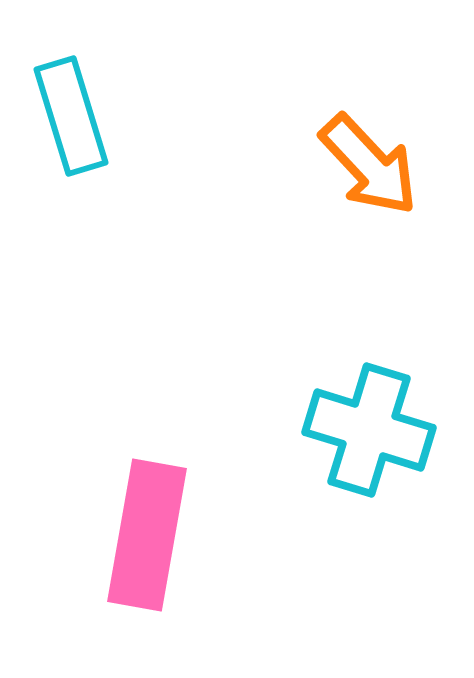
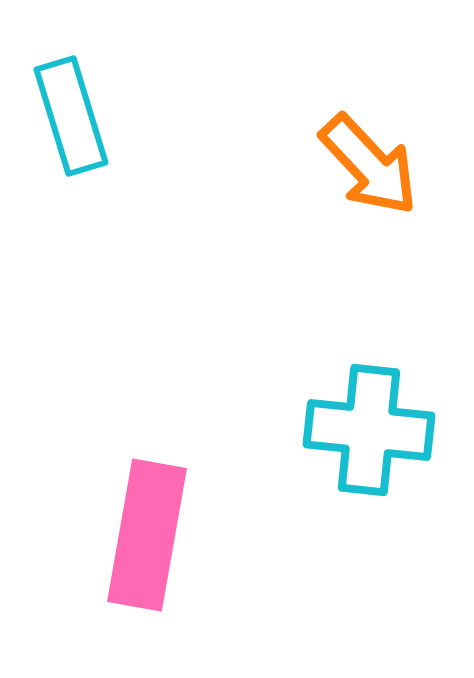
cyan cross: rotated 11 degrees counterclockwise
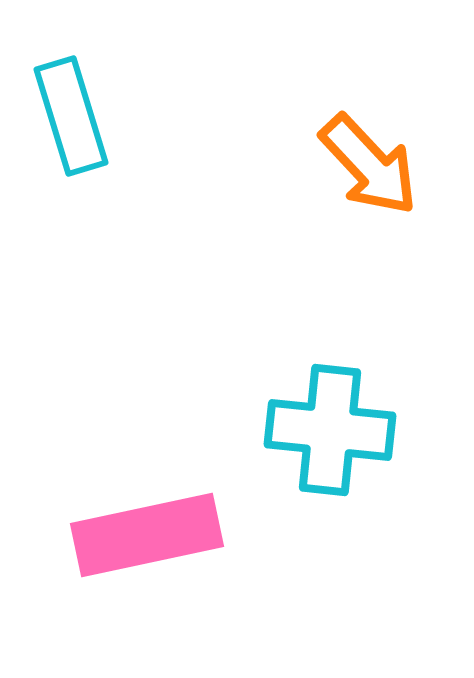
cyan cross: moved 39 px left
pink rectangle: rotated 68 degrees clockwise
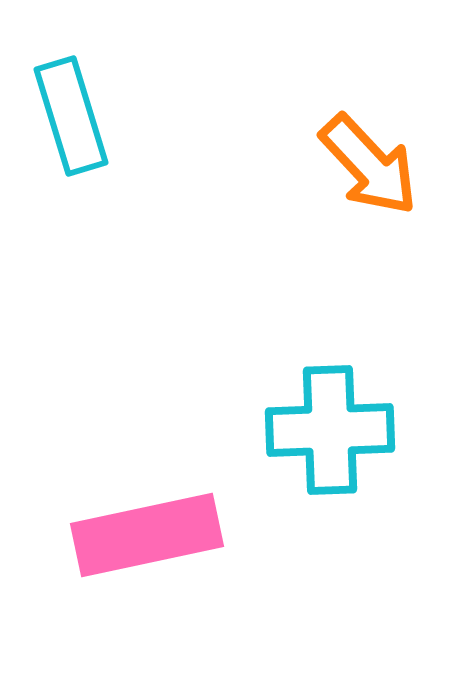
cyan cross: rotated 8 degrees counterclockwise
